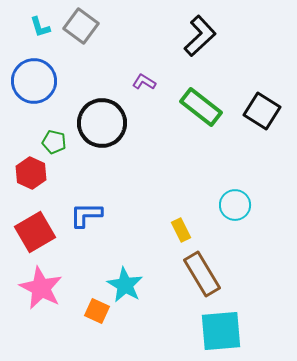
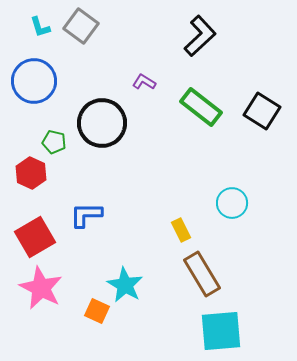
cyan circle: moved 3 px left, 2 px up
red square: moved 5 px down
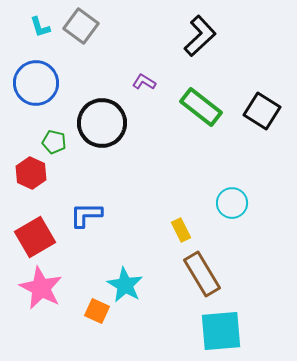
blue circle: moved 2 px right, 2 px down
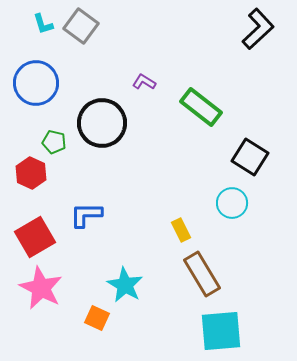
cyan L-shape: moved 3 px right, 3 px up
black L-shape: moved 58 px right, 7 px up
black square: moved 12 px left, 46 px down
orange square: moved 7 px down
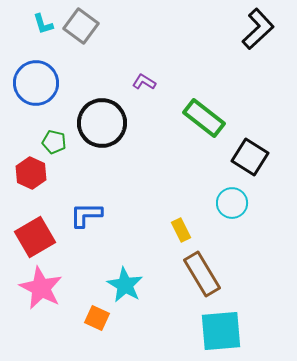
green rectangle: moved 3 px right, 11 px down
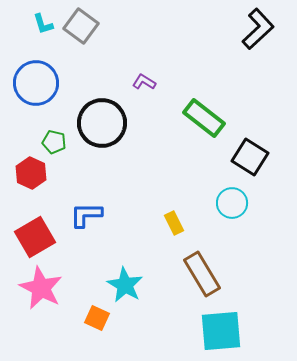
yellow rectangle: moved 7 px left, 7 px up
